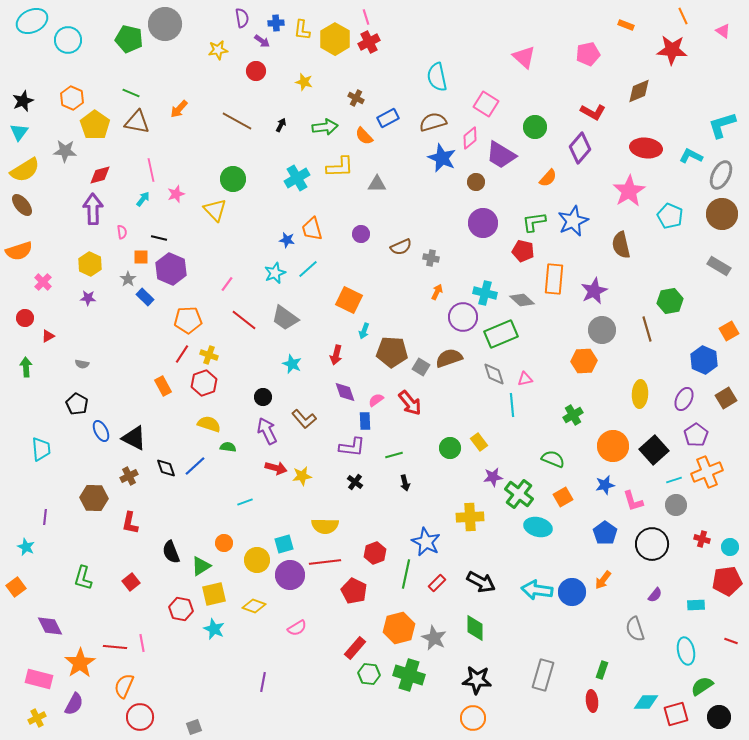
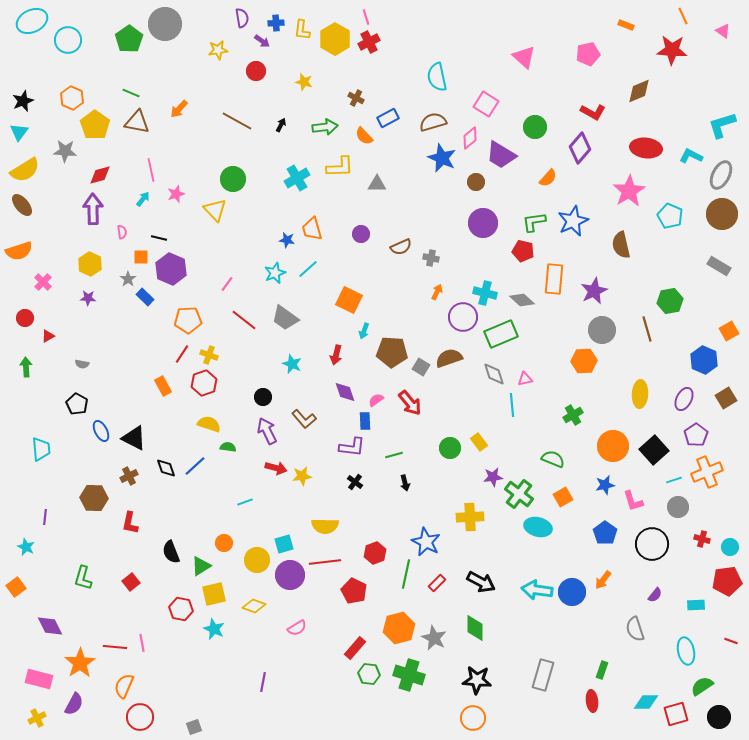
green pentagon at (129, 39): rotated 24 degrees clockwise
gray circle at (676, 505): moved 2 px right, 2 px down
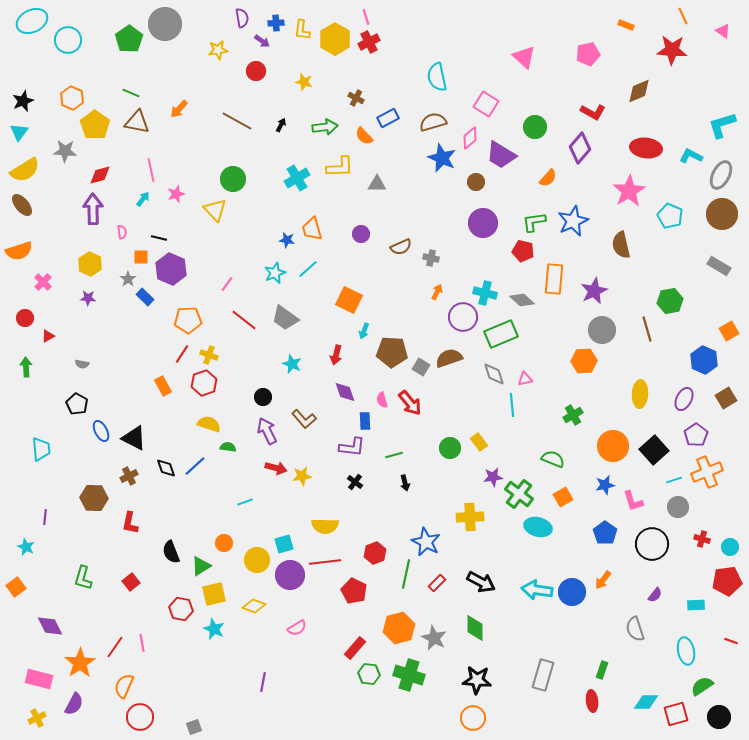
pink semicircle at (376, 400): moved 6 px right; rotated 70 degrees counterclockwise
red line at (115, 647): rotated 60 degrees counterclockwise
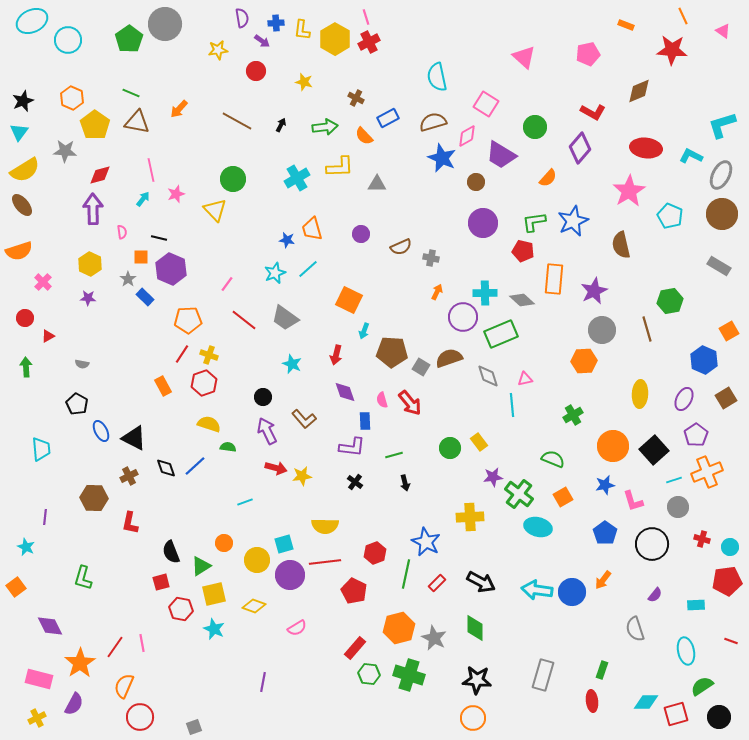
pink diamond at (470, 138): moved 3 px left, 2 px up; rotated 10 degrees clockwise
cyan cross at (485, 293): rotated 15 degrees counterclockwise
gray diamond at (494, 374): moved 6 px left, 2 px down
red square at (131, 582): moved 30 px right; rotated 24 degrees clockwise
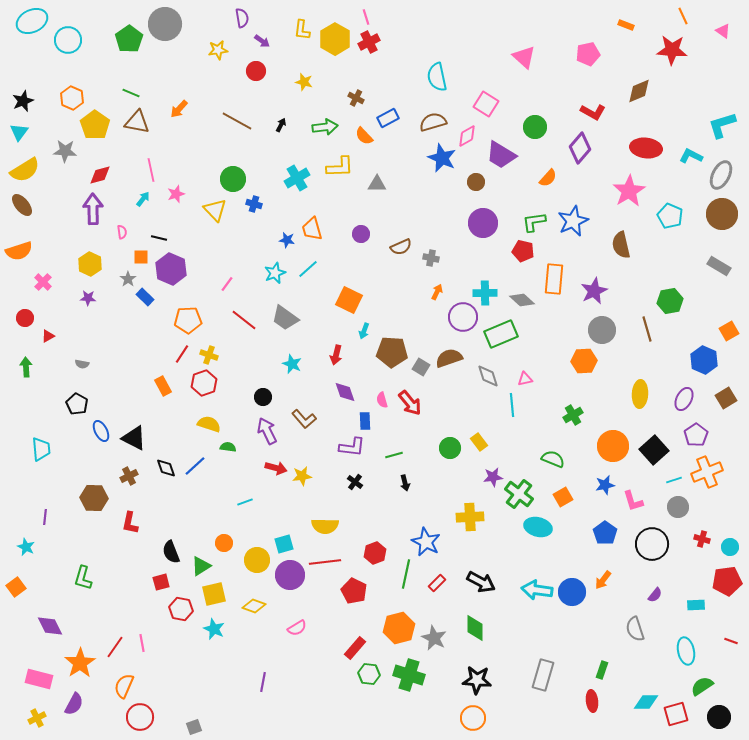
blue cross at (276, 23): moved 22 px left, 181 px down; rotated 21 degrees clockwise
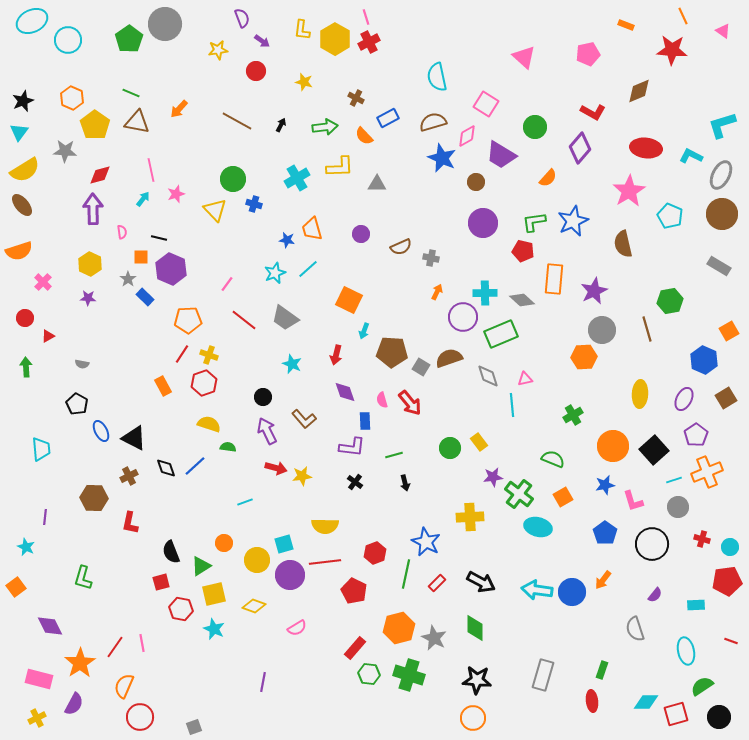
purple semicircle at (242, 18): rotated 12 degrees counterclockwise
brown semicircle at (621, 245): moved 2 px right, 1 px up
orange hexagon at (584, 361): moved 4 px up
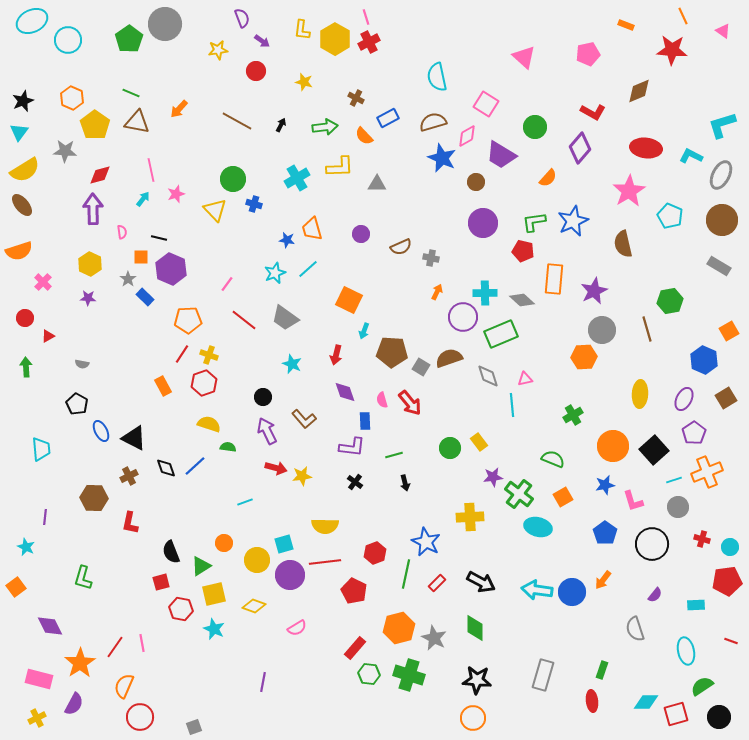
brown circle at (722, 214): moved 6 px down
purple pentagon at (696, 435): moved 2 px left, 2 px up
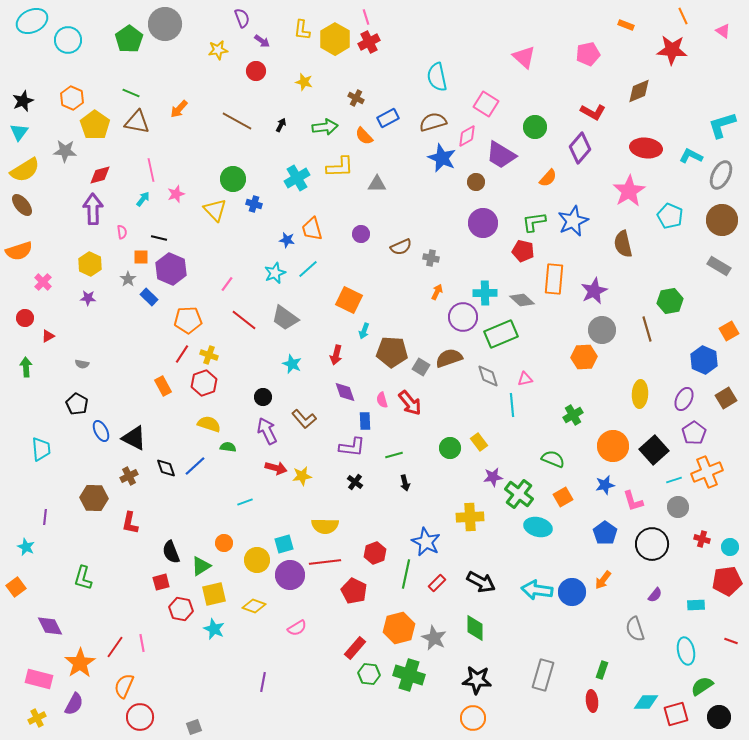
blue rectangle at (145, 297): moved 4 px right
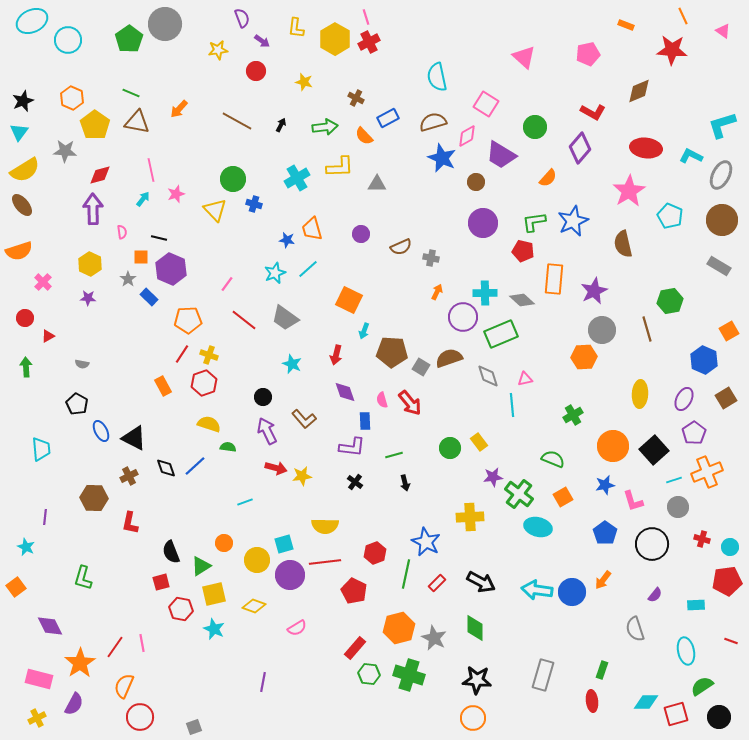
yellow L-shape at (302, 30): moved 6 px left, 2 px up
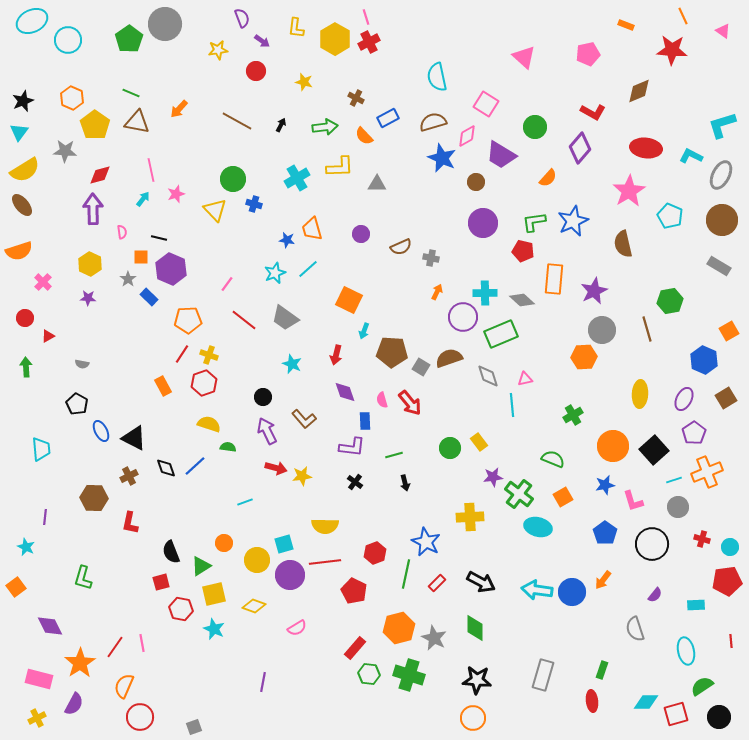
red line at (731, 641): rotated 64 degrees clockwise
